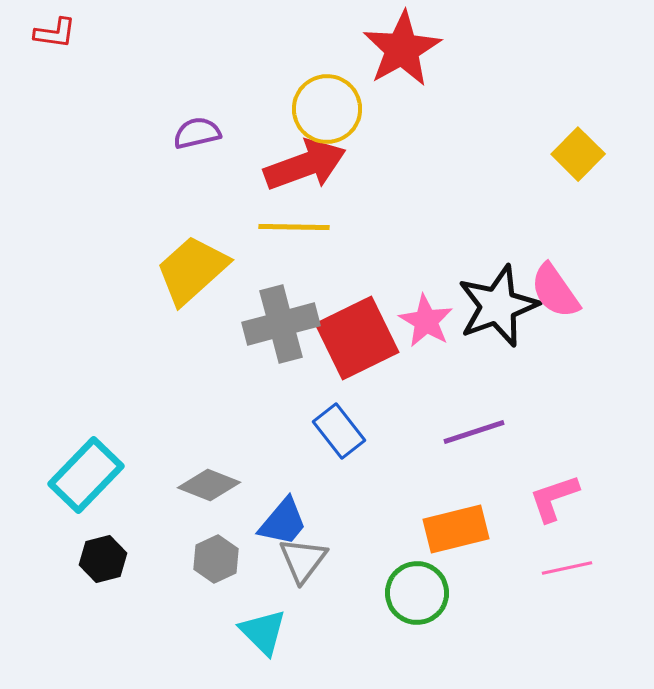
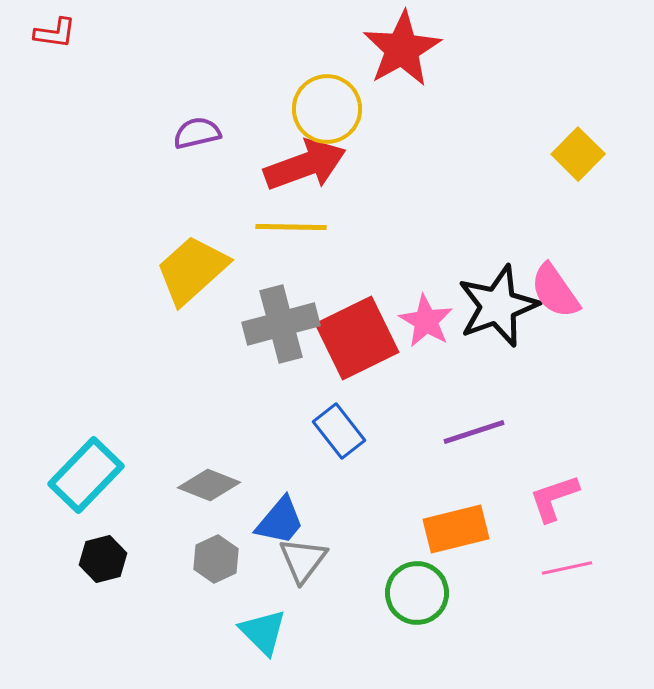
yellow line: moved 3 px left
blue trapezoid: moved 3 px left, 1 px up
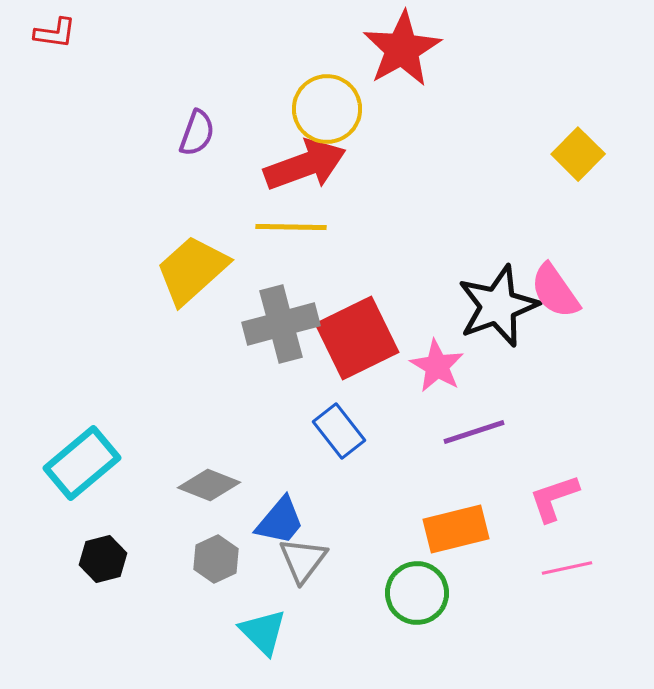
purple semicircle: rotated 123 degrees clockwise
pink star: moved 11 px right, 45 px down
cyan rectangle: moved 4 px left, 12 px up; rotated 6 degrees clockwise
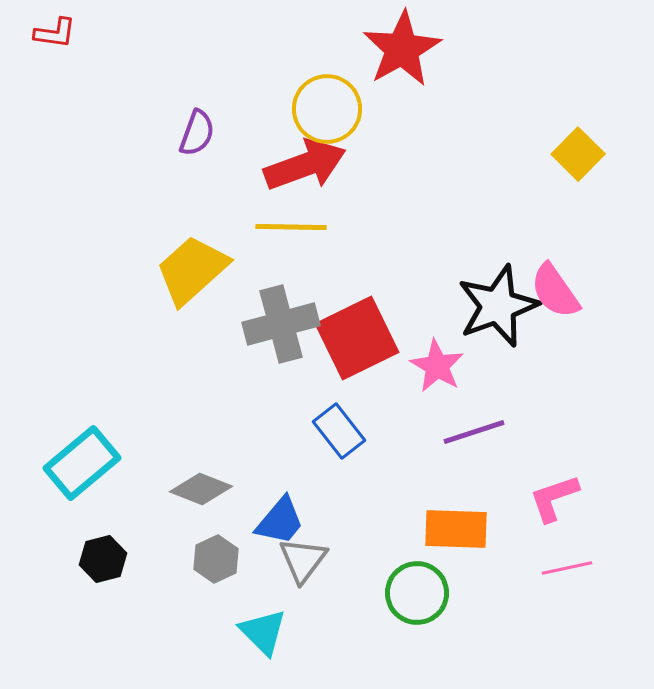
gray diamond: moved 8 px left, 4 px down
orange rectangle: rotated 16 degrees clockwise
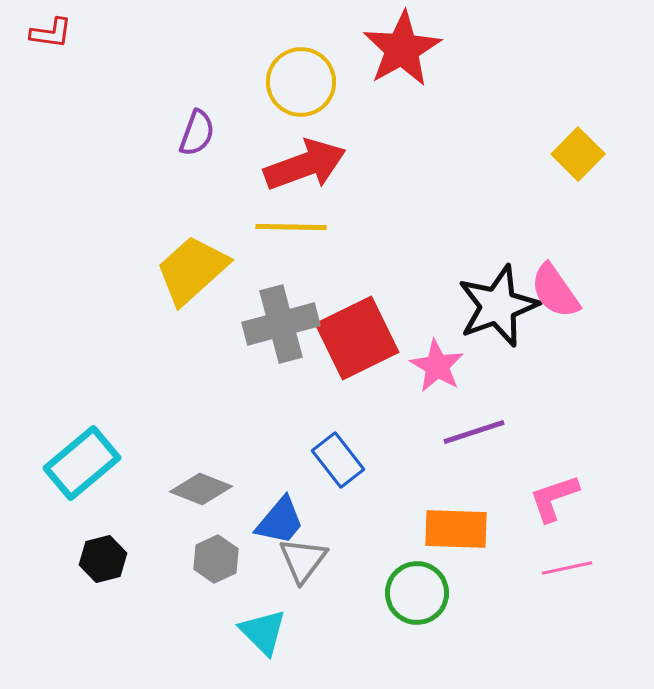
red L-shape: moved 4 px left
yellow circle: moved 26 px left, 27 px up
blue rectangle: moved 1 px left, 29 px down
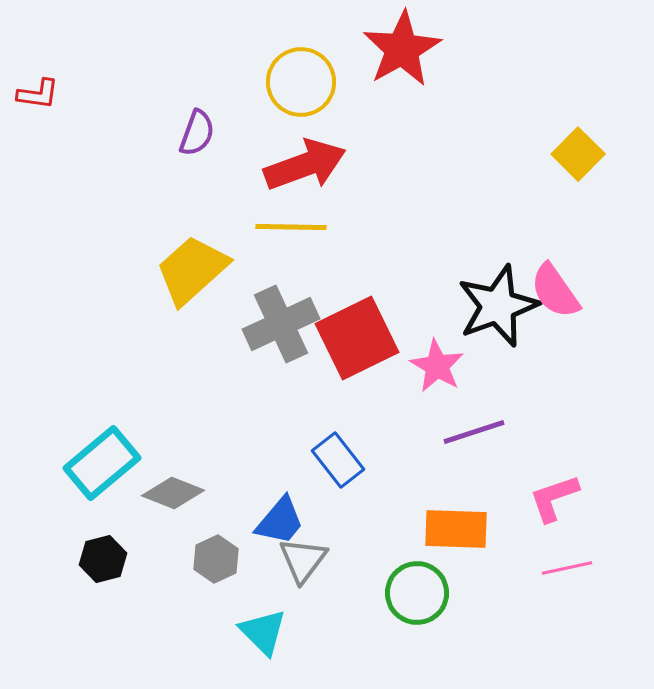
red L-shape: moved 13 px left, 61 px down
gray cross: rotated 10 degrees counterclockwise
cyan rectangle: moved 20 px right
gray diamond: moved 28 px left, 4 px down
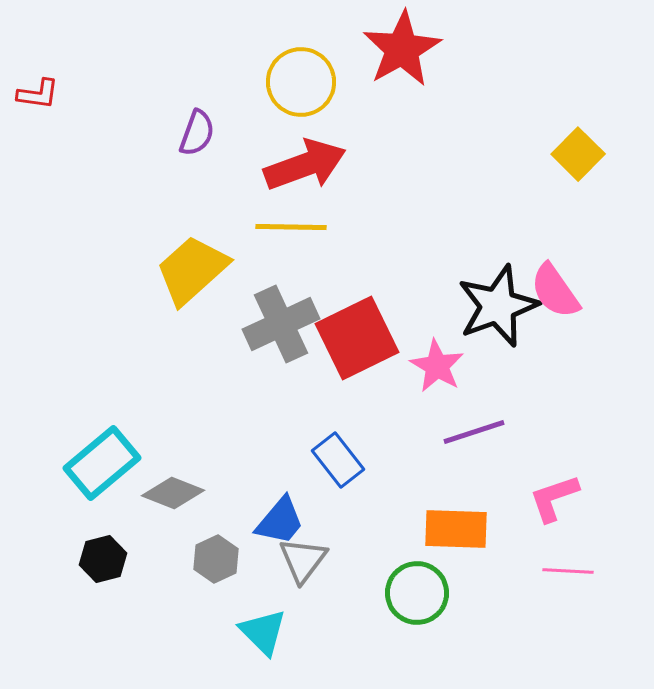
pink line: moved 1 px right, 3 px down; rotated 15 degrees clockwise
